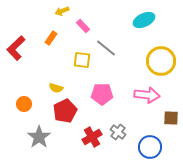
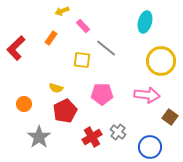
cyan ellipse: moved 1 px right, 2 px down; rotated 50 degrees counterclockwise
brown square: moved 1 px left, 1 px up; rotated 35 degrees clockwise
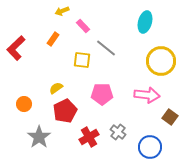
orange rectangle: moved 2 px right, 1 px down
yellow semicircle: rotated 128 degrees clockwise
red cross: moved 3 px left
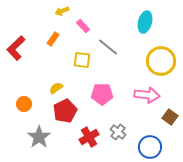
gray line: moved 2 px right, 1 px up
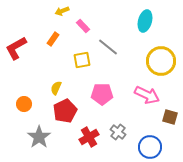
cyan ellipse: moved 1 px up
red L-shape: rotated 15 degrees clockwise
yellow square: rotated 18 degrees counterclockwise
yellow semicircle: rotated 32 degrees counterclockwise
pink arrow: rotated 20 degrees clockwise
brown square: rotated 21 degrees counterclockwise
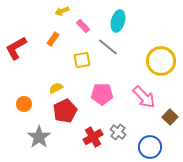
cyan ellipse: moved 27 px left
yellow semicircle: rotated 40 degrees clockwise
pink arrow: moved 3 px left, 2 px down; rotated 20 degrees clockwise
brown square: rotated 28 degrees clockwise
red cross: moved 4 px right
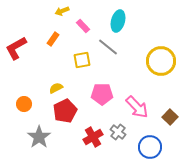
pink arrow: moved 7 px left, 10 px down
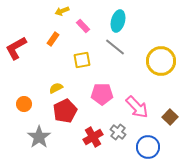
gray line: moved 7 px right
blue circle: moved 2 px left
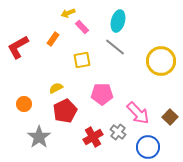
yellow arrow: moved 6 px right, 2 px down
pink rectangle: moved 1 px left, 1 px down
red L-shape: moved 2 px right, 1 px up
pink arrow: moved 1 px right, 6 px down
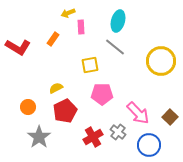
pink rectangle: moved 1 px left; rotated 40 degrees clockwise
red L-shape: rotated 120 degrees counterclockwise
yellow square: moved 8 px right, 5 px down
orange circle: moved 4 px right, 3 px down
blue circle: moved 1 px right, 2 px up
